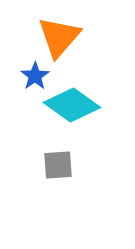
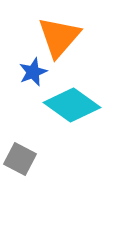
blue star: moved 2 px left, 4 px up; rotated 12 degrees clockwise
gray square: moved 38 px left, 6 px up; rotated 32 degrees clockwise
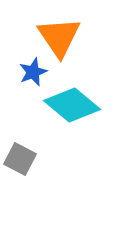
orange triangle: rotated 15 degrees counterclockwise
cyan diamond: rotated 4 degrees clockwise
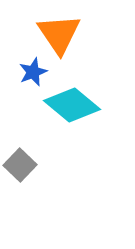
orange triangle: moved 3 px up
gray square: moved 6 px down; rotated 16 degrees clockwise
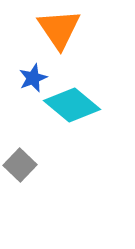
orange triangle: moved 5 px up
blue star: moved 6 px down
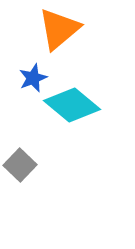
orange triangle: rotated 24 degrees clockwise
